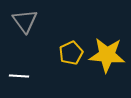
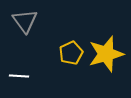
yellow star: moved 1 px left, 1 px up; rotated 21 degrees counterclockwise
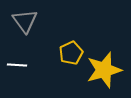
yellow star: moved 2 px left, 16 px down
white line: moved 2 px left, 11 px up
